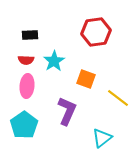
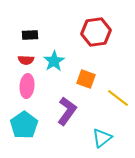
purple L-shape: rotated 12 degrees clockwise
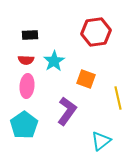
yellow line: rotated 40 degrees clockwise
cyan triangle: moved 1 px left, 3 px down
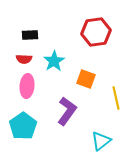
red semicircle: moved 2 px left, 1 px up
yellow line: moved 2 px left
cyan pentagon: moved 1 px left, 1 px down
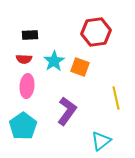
orange square: moved 6 px left, 12 px up
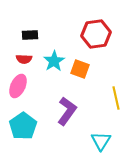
red hexagon: moved 2 px down
orange square: moved 2 px down
pink ellipse: moved 9 px left; rotated 20 degrees clockwise
cyan triangle: rotated 20 degrees counterclockwise
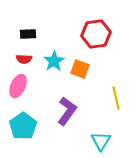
black rectangle: moved 2 px left, 1 px up
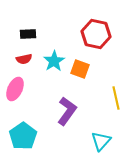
red hexagon: rotated 20 degrees clockwise
red semicircle: rotated 14 degrees counterclockwise
pink ellipse: moved 3 px left, 3 px down
cyan pentagon: moved 10 px down
cyan triangle: rotated 10 degrees clockwise
